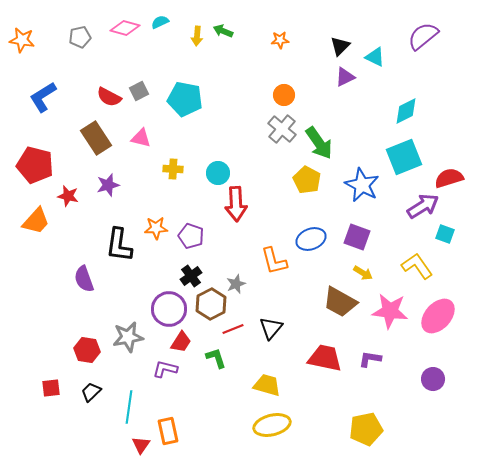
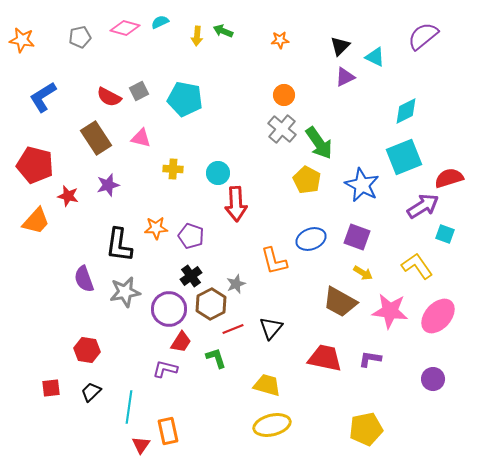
gray star at (128, 337): moved 3 px left, 45 px up
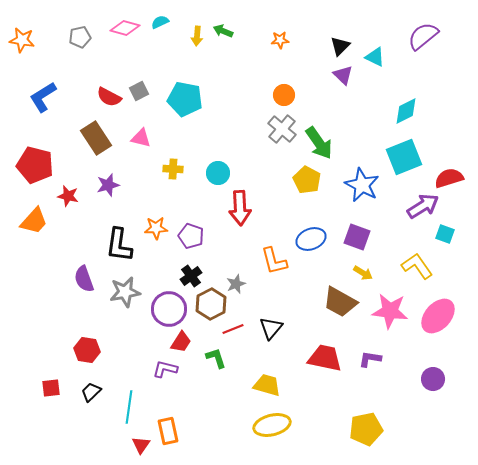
purple triangle at (345, 77): moved 2 px left, 2 px up; rotated 50 degrees counterclockwise
red arrow at (236, 204): moved 4 px right, 4 px down
orange trapezoid at (36, 221): moved 2 px left
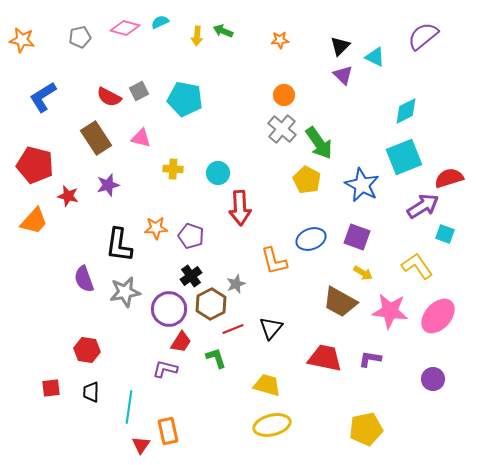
black trapezoid at (91, 392): rotated 45 degrees counterclockwise
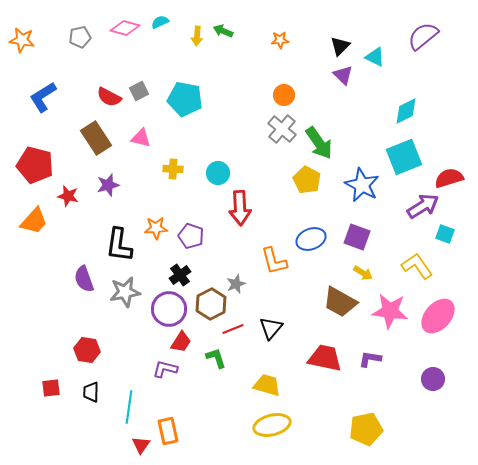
black cross at (191, 276): moved 11 px left, 1 px up
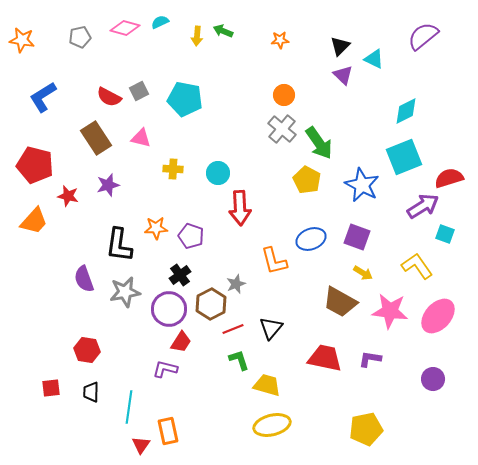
cyan triangle at (375, 57): moved 1 px left, 2 px down
green L-shape at (216, 358): moved 23 px right, 2 px down
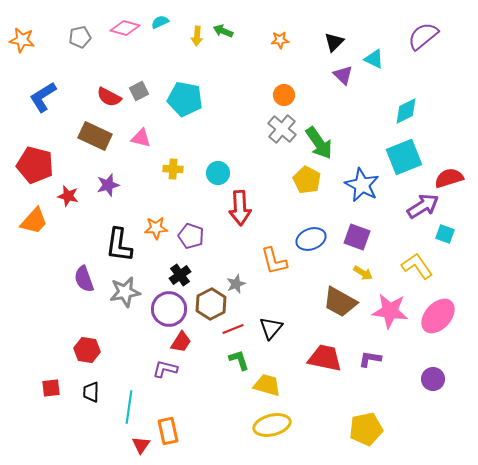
black triangle at (340, 46): moved 6 px left, 4 px up
brown rectangle at (96, 138): moved 1 px left, 2 px up; rotated 32 degrees counterclockwise
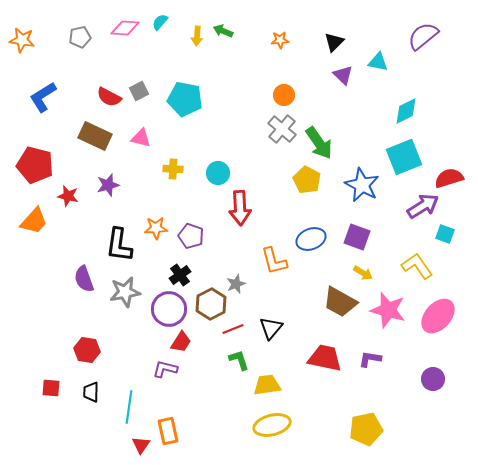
cyan semicircle at (160, 22): rotated 24 degrees counterclockwise
pink diamond at (125, 28): rotated 12 degrees counterclockwise
cyan triangle at (374, 59): moved 4 px right, 3 px down; rotated 15 degrees counterclockwise
pink star at (390, 311): moved 2 px left, 1 px up; rotated 9 degrees clockwise
yellow trapezoid at (267, 385): rotated 24 degrees counterclockwise
red square at (51, 388): rotated 12 degrees clockwise
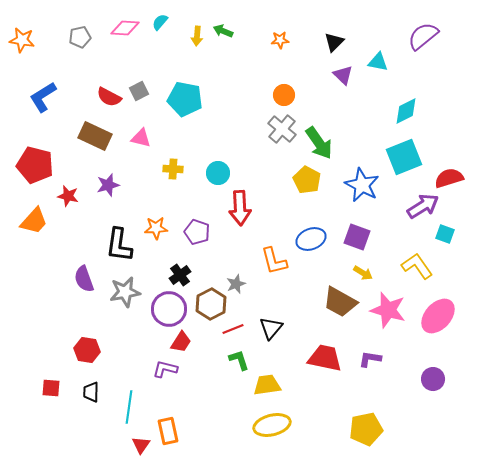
purple pentagon at (191, 236): moved 6 px right, 4 px up
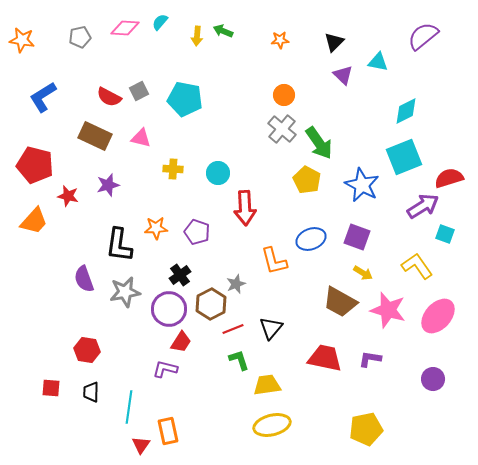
red arrow at (240, 208): moved 5 px right
